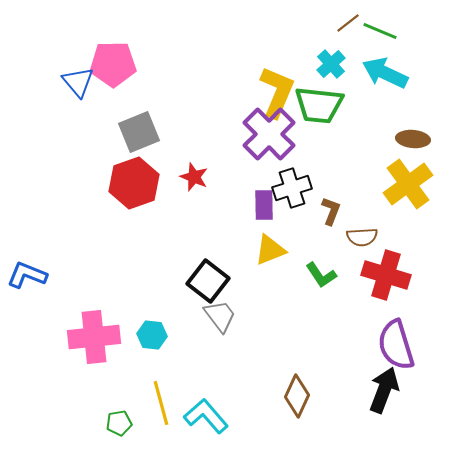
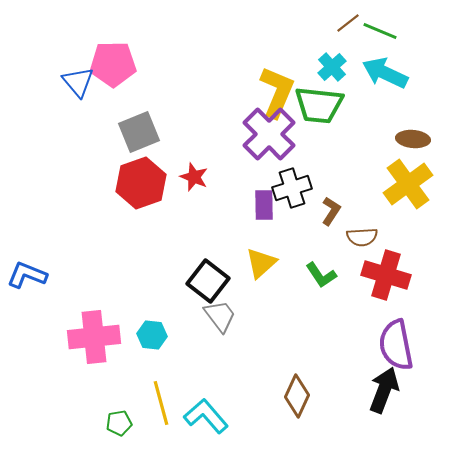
cyan cross: moved 1 px right, 3 px down
red hexagon: moved 7 px right
brown L-shape: rotated 12 degrees clockwise
yellow triangle: moved 9 px left, 13 px down; rotated 20 degrees counterclockwise
purple semicircle: rotated 6 degrees clockwise
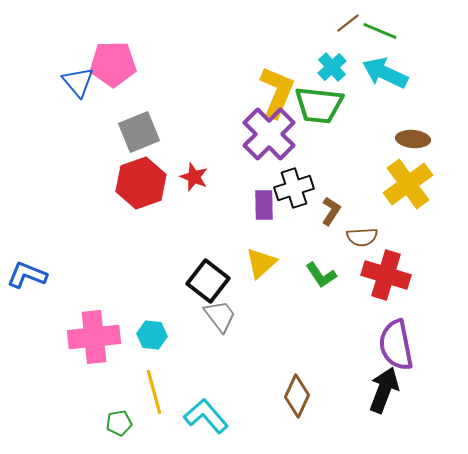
black cross: moved 2 px right
yellow line: moved 7 px left, 11 px up
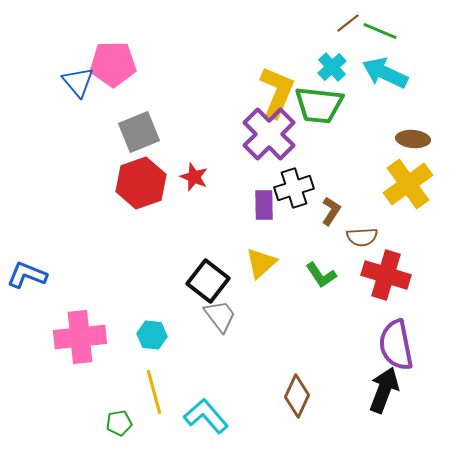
pink cross: moved 14 px left
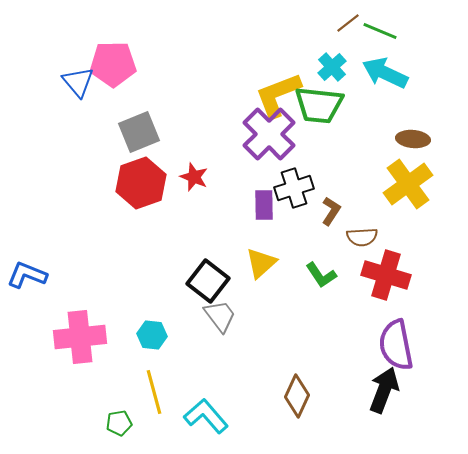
yellow L-shape: moved 1 px right, 3 px down; rotated 134 degrees counterclockwise
